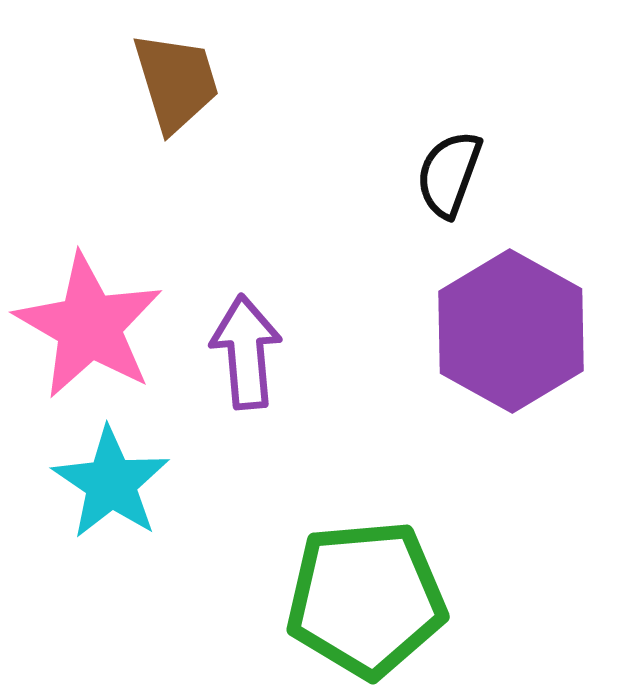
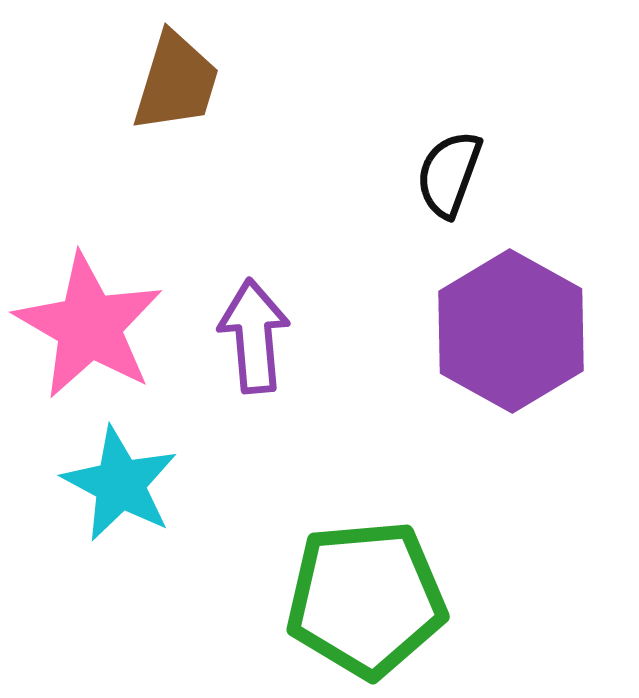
brown trapezoid: rotated 34 degrees clockwise
purple arrow: moved 8 px right, 16 px up
cyan star: moved 9 px right, 1 px down; rotated 6 degrees counterclockwise
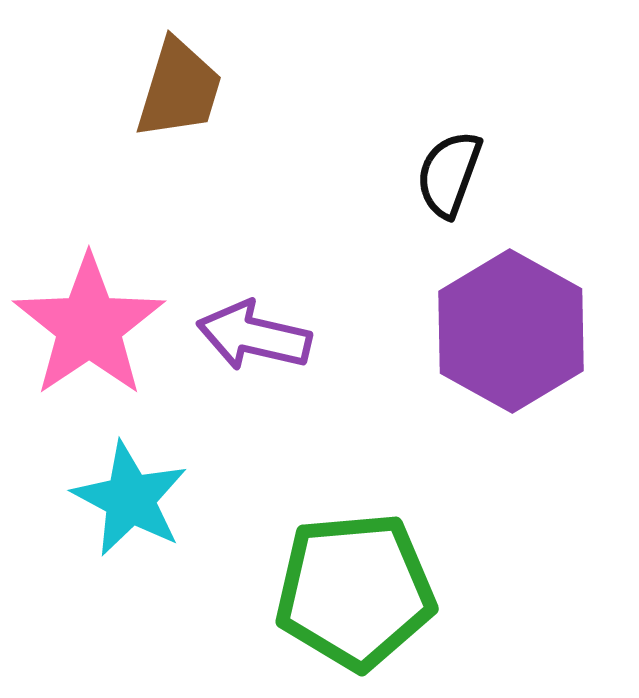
brown trapezoid: moved 3 px right, 7 px down
pink star: rotated 8 degrees clockwise
purple arrow: rotated 72 degrees counterclockwise
cyan star: moved 10 px right, 15 px down
green pentagon: moved 11 px left, 8 px up
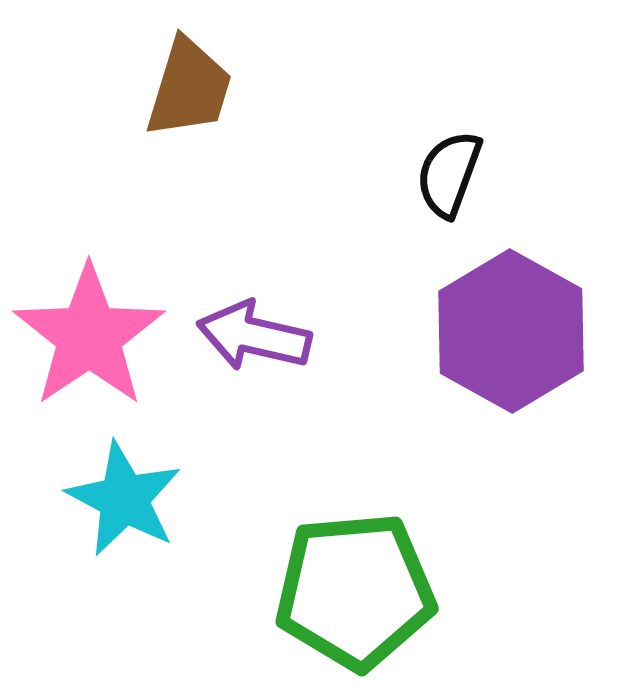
brown trapezoid: moved 10 px right, 1 px up
pink star: moved 10 px down
cyan star: moved 6 px left
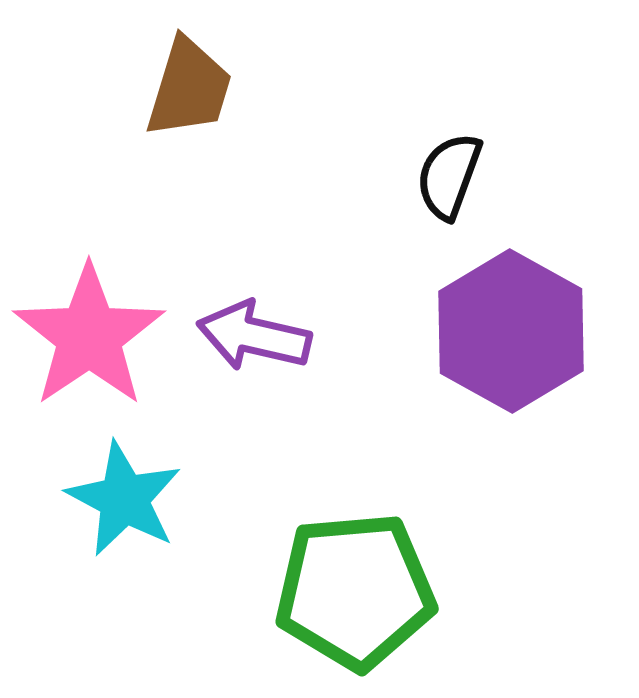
black semicircle: moved 2 px down
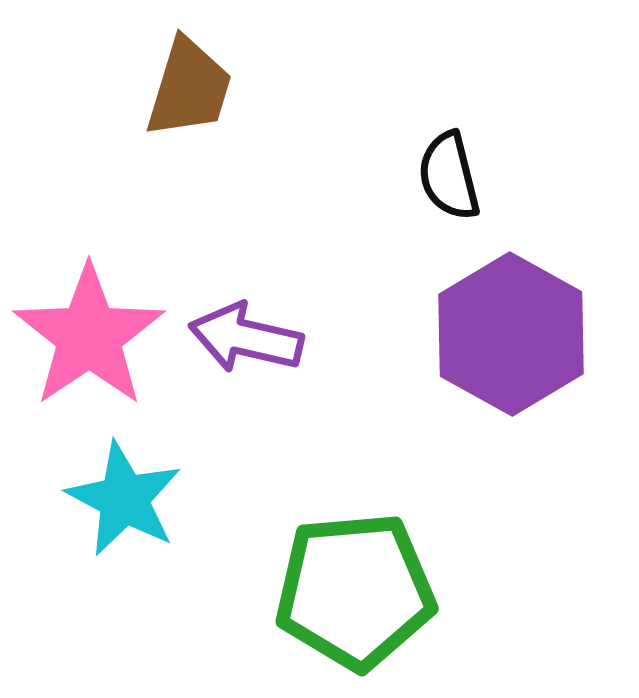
black semicircle: rotated 34 degrees counterclockwise
purple hexagon: moved 3 px down
purple arrow: moved 8 px left, 2 px down
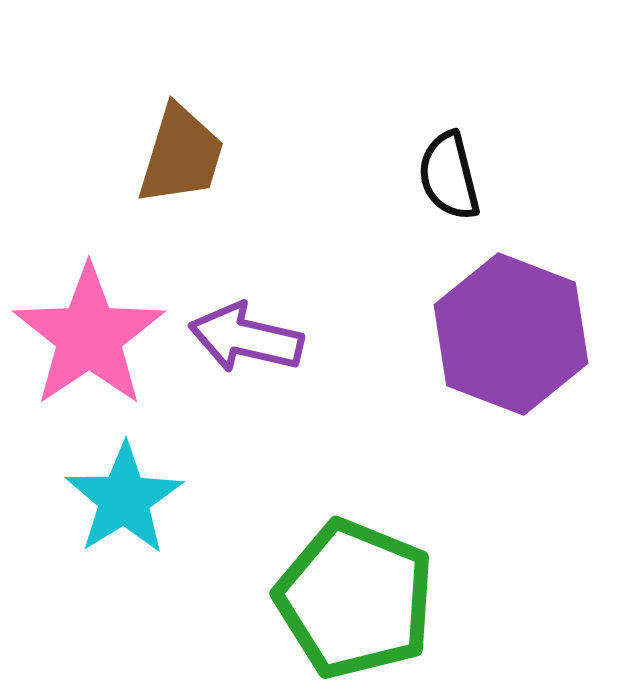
brown trapezoid: moved 8 px left, 67 px down
purple hexagon: rotated 8 degrees counterclockwise
cyan star: rotated 12 degrees clockwise
green pentagon: moved 8 px down; rotated 27 degrees clockwise
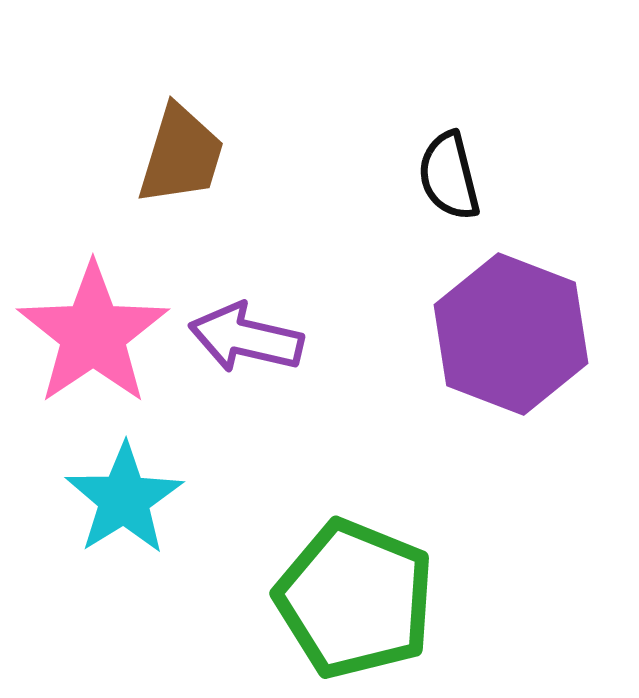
pink star: moved 4 px right, 2 px up
